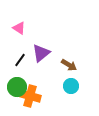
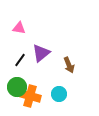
pink triangle: rotated 24 degrees counterclockwise
brown arrow: rotated 35 degrees clockwise
cyan circle: moved 12 px left, 8 px down
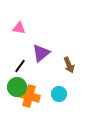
black line: moved 6 px down
orange cross: moved 1 px left
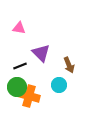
purple triangle: rotated 36 degrees counterclockwise
black line: rotated 32 degrees clockwise
cyan circle: moved 9 px up
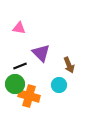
green circle: moved 2 px left, 3 px up
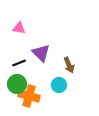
black line: moved 1 px left, 3 px up
green circle: moved 2 px right
